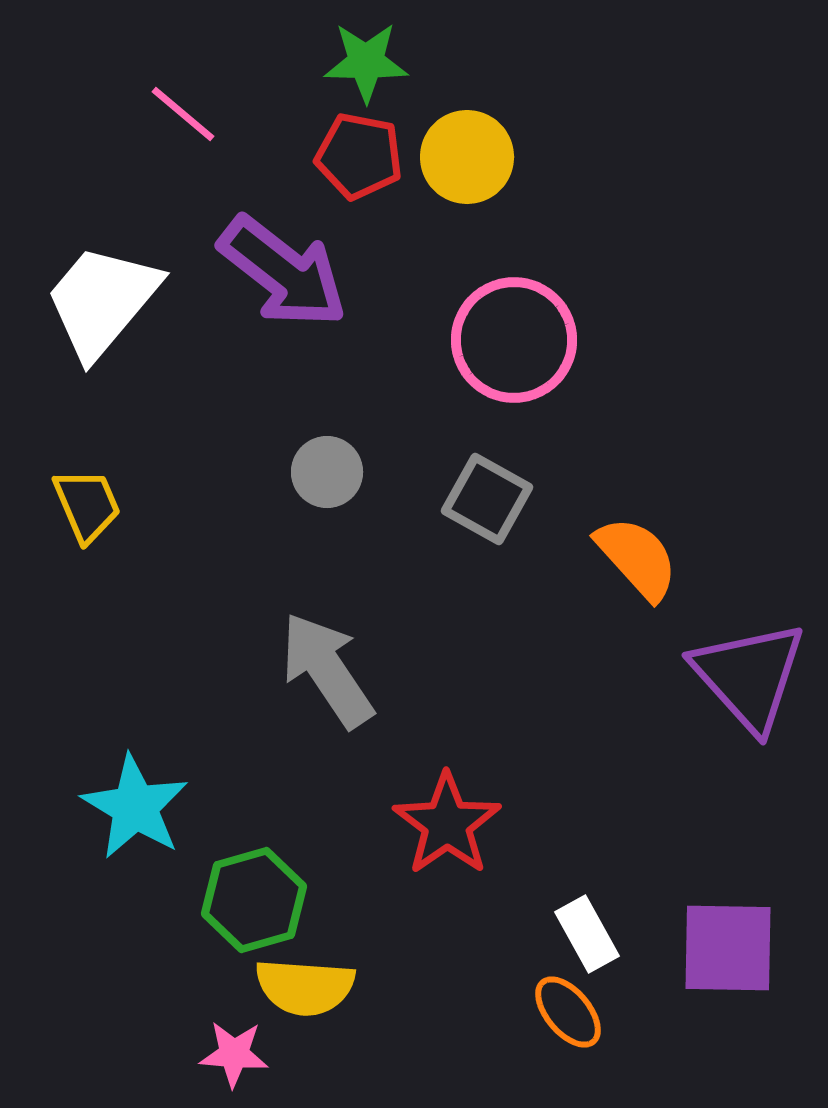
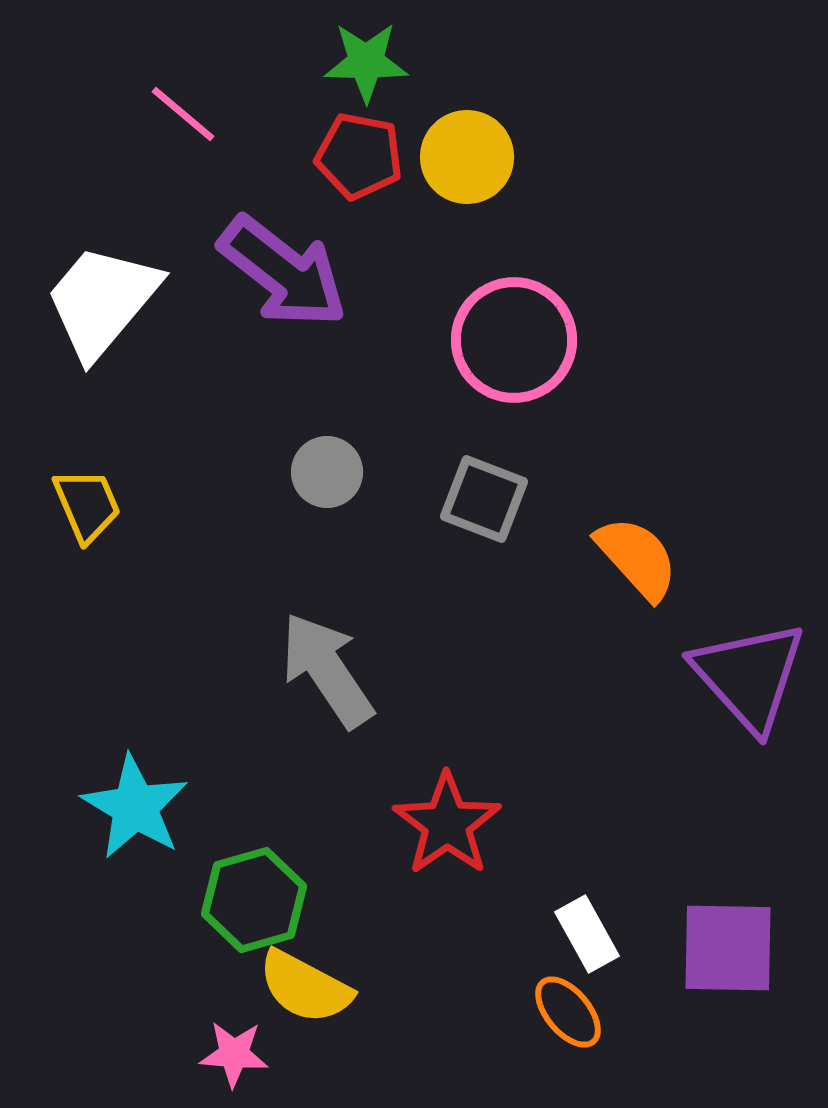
gray square: moved 3 px left; rotated 8 degrees counterclockwise
yellow semicircle: rotated 24 degrees clockwise
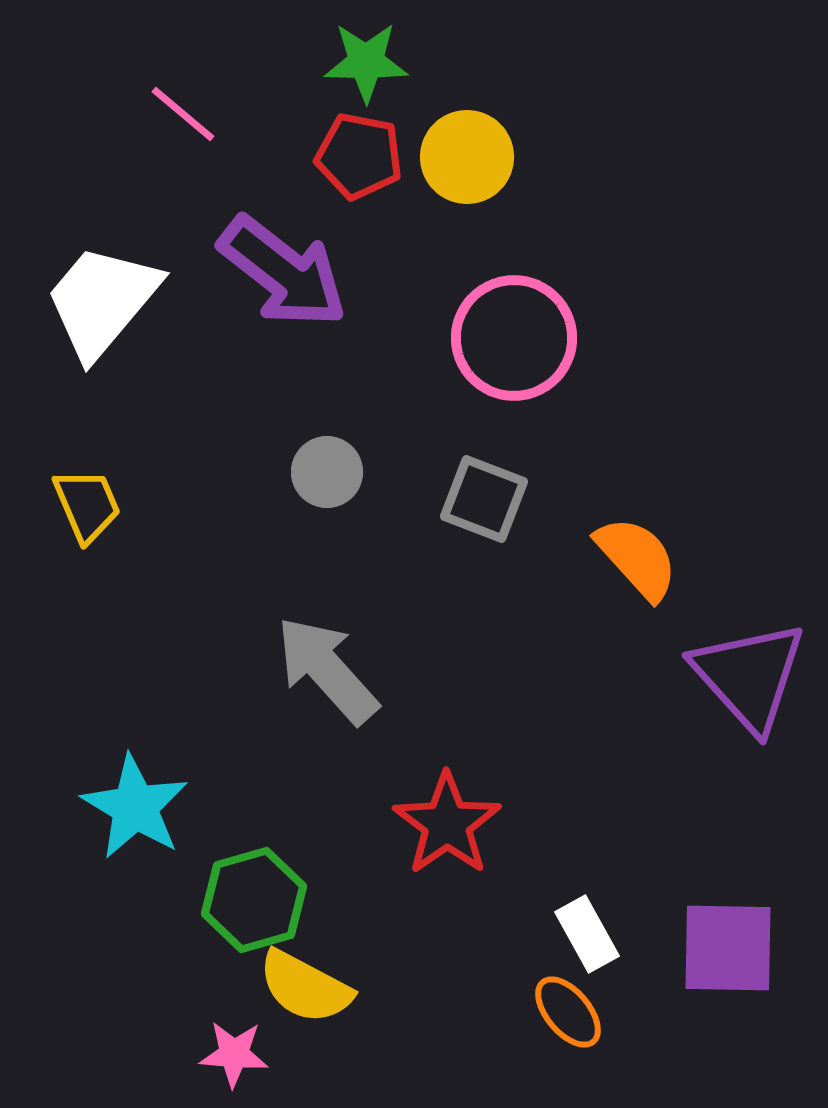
pink circle: moved 2 px up
gray arrow: rotated 8 degrees counterclockwise
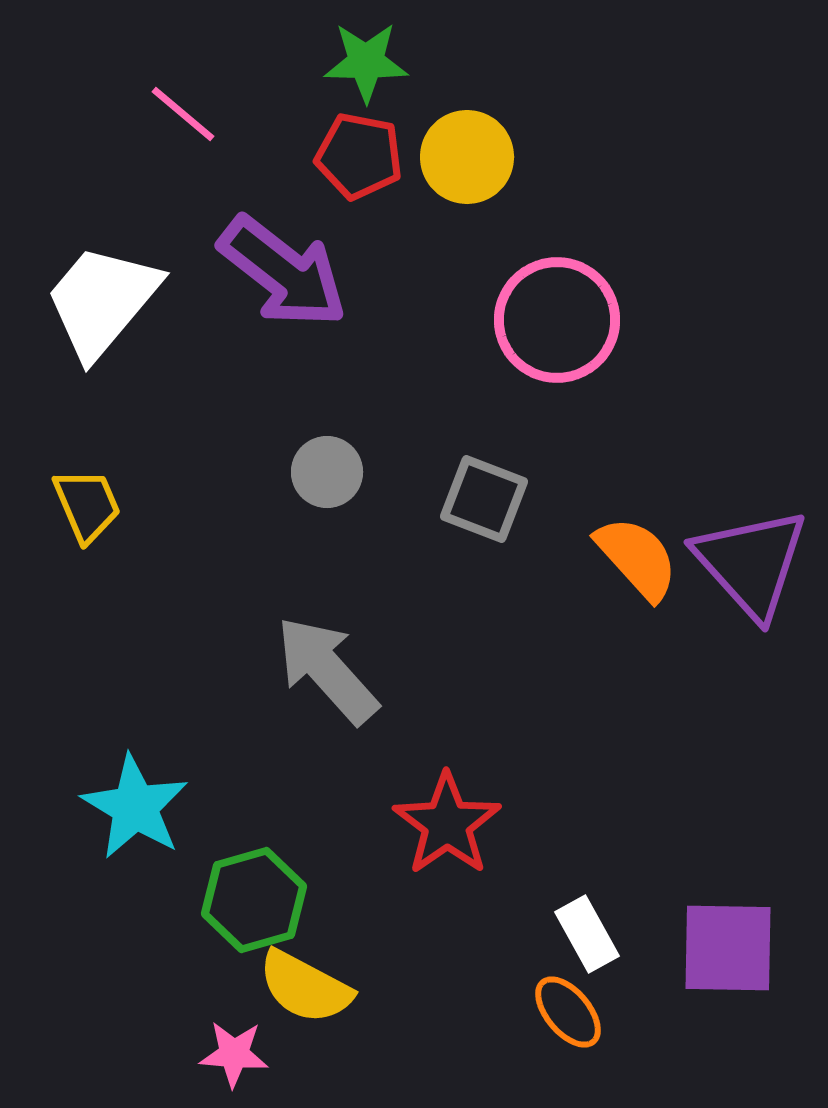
pink circle: moved 43 px right, 18 px up
purple triangle: moved 2 px right, 113 px up
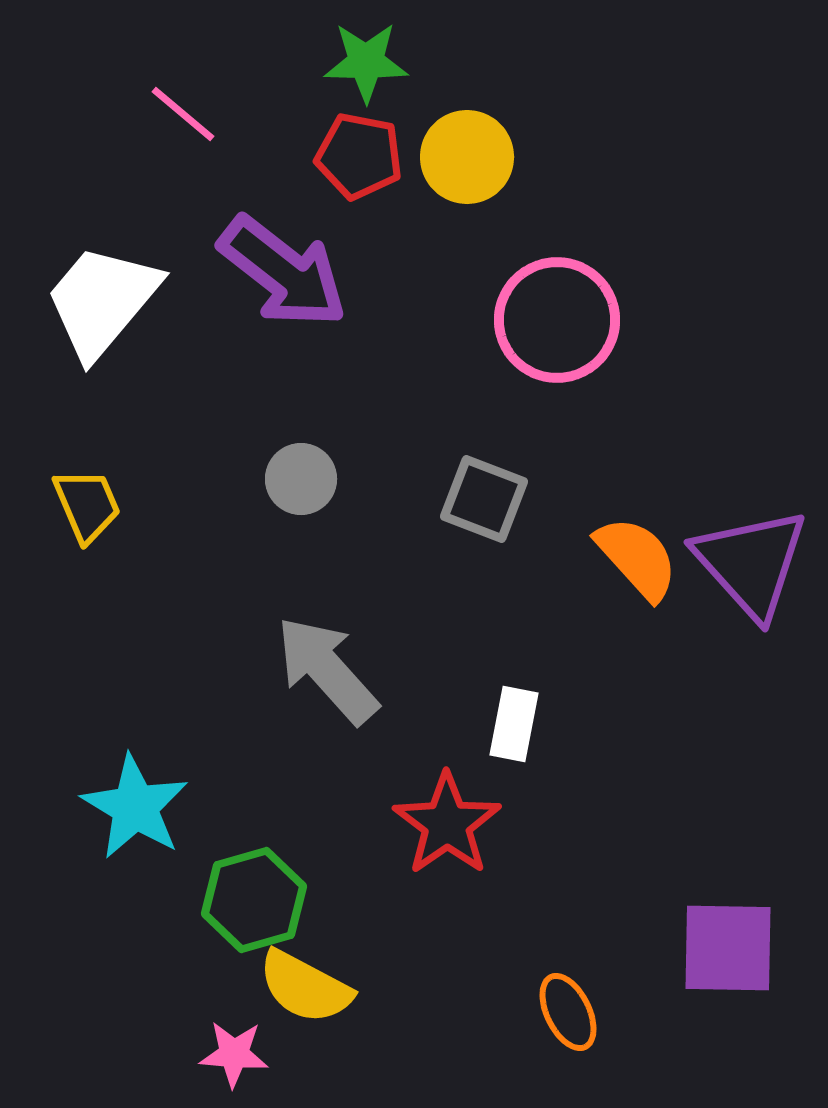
gray circle: moved 26 px left, 7 px down
white rectangle: moved 73 px left, 210 px up; rotated 40 degrees clockwise
orange ellipse: rotated 14 degrees clockwise
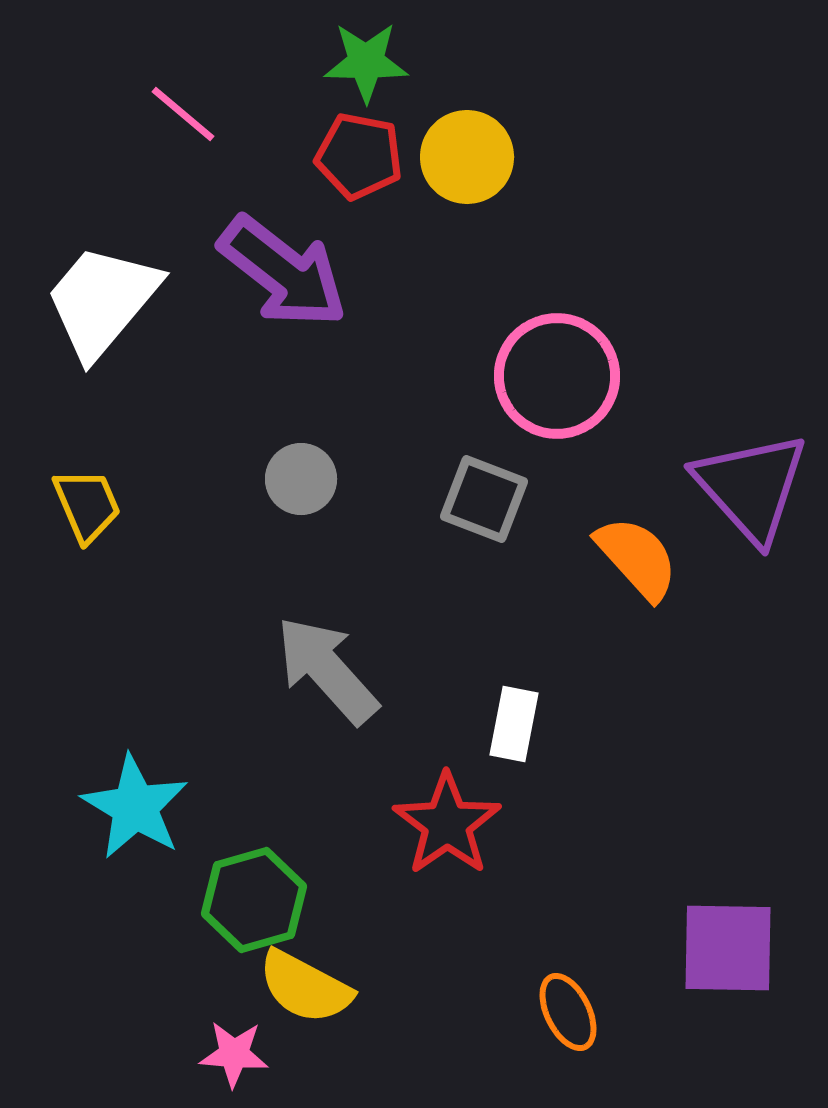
pink circle: moved 56 px down
purple triangle: moved 76 px up
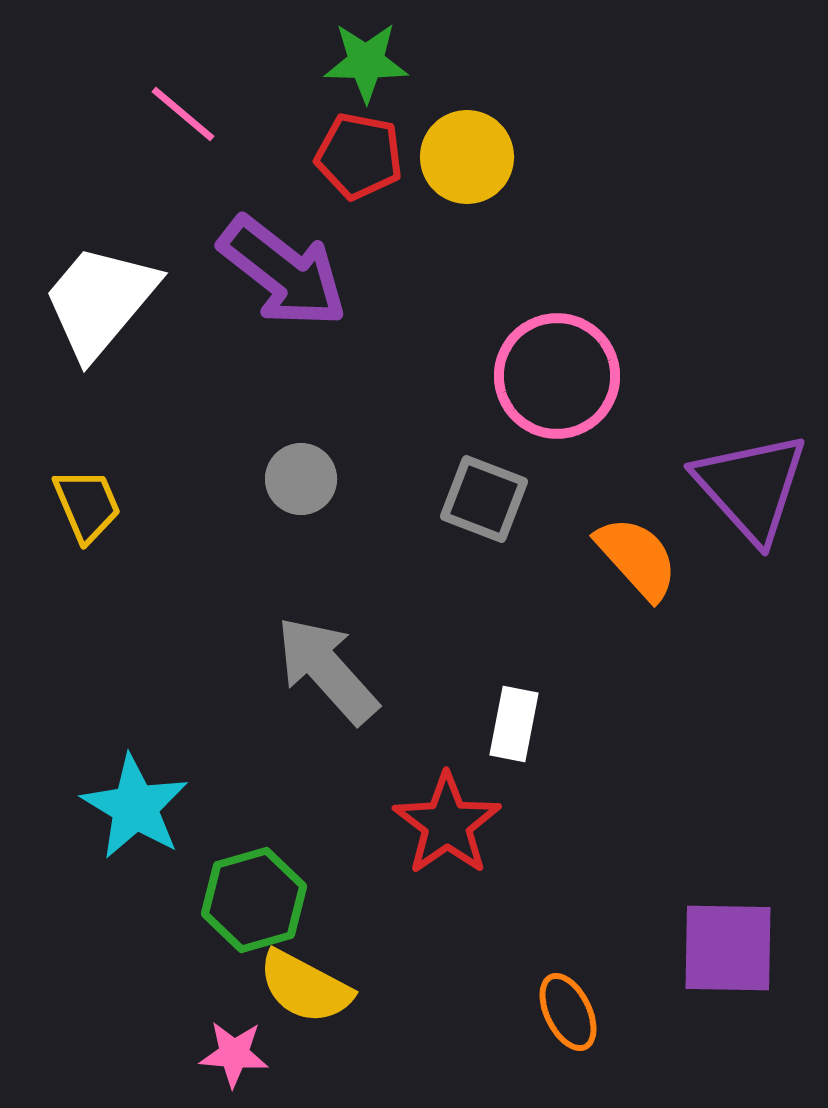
white trapezoid: moved 2 px left
